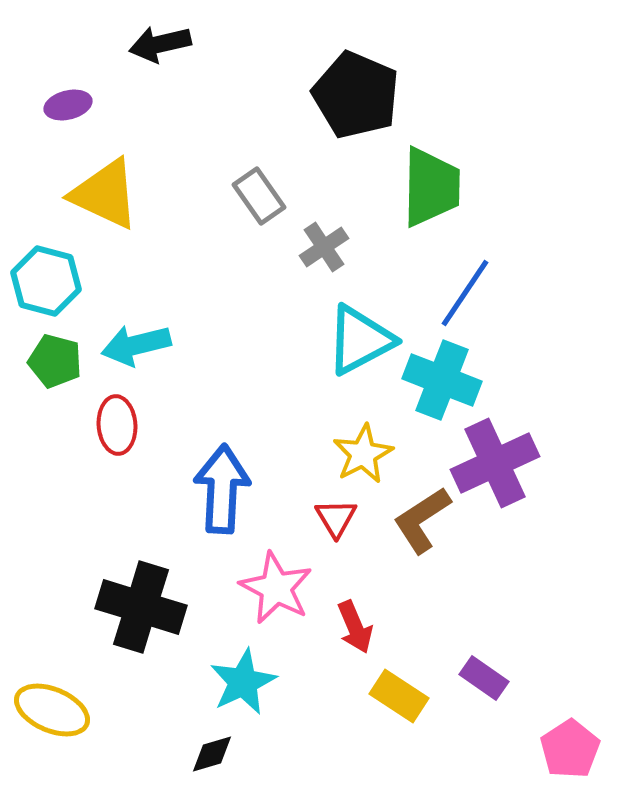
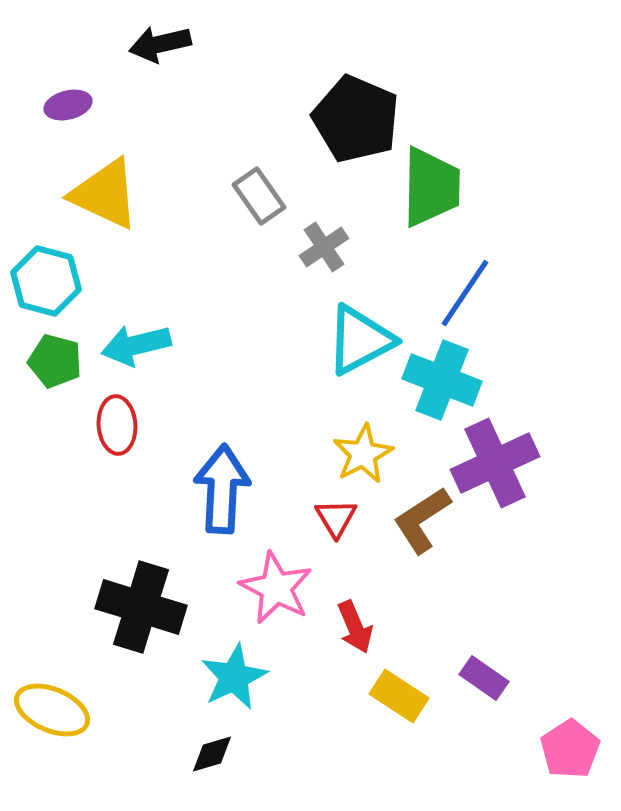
black pentagon: moved 24 px down
cyan star: moved 9 px left, 5 px up
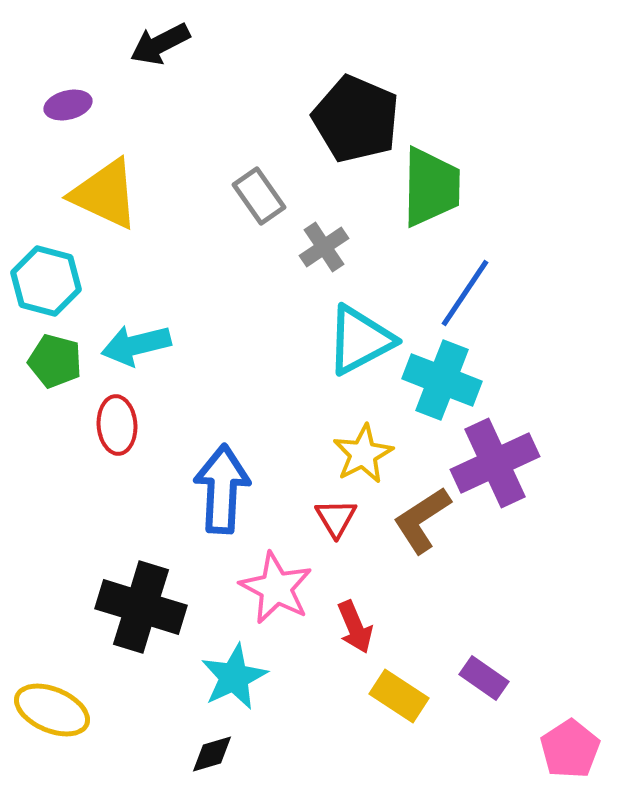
black arrow: rotated 14 degrees counterclockwise
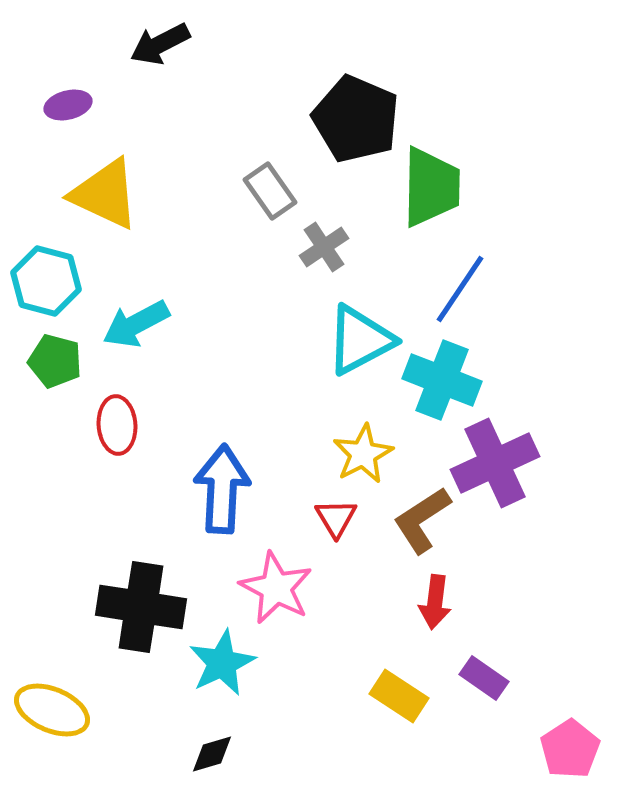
gray rectangle: moved 11 px right, 5 px up
blue line: moved 5 px left, 4 px up
cyan arrow: moved 21 px up; rotated 14 degrees counterclockwise
black cross: rotated 8 degrees counterclockwise
red arrow: moved 80 px right, 25 px up; rotated 30 degrees clockwise
cyan star: moved 12 px left, 14 px up
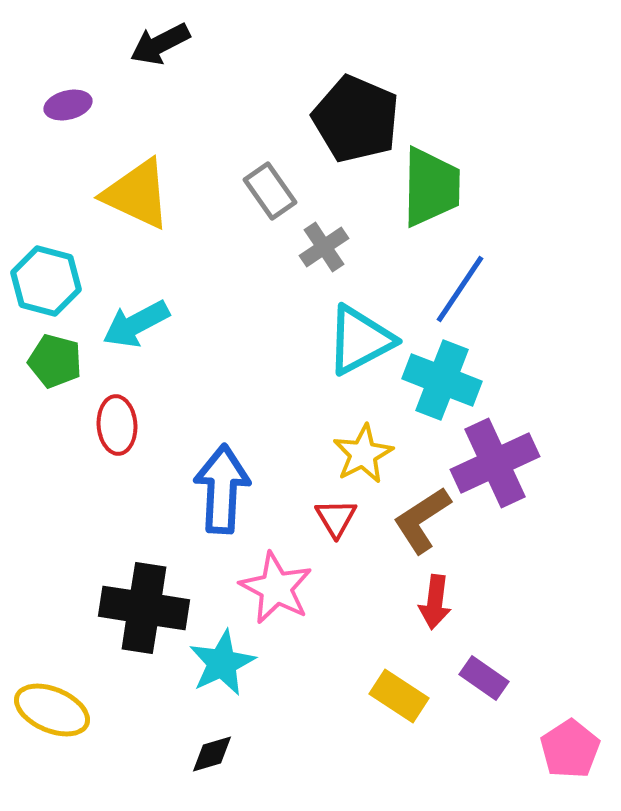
yellow triangle: moved 32 px right
black cross: moved 3 px right, 1 px down
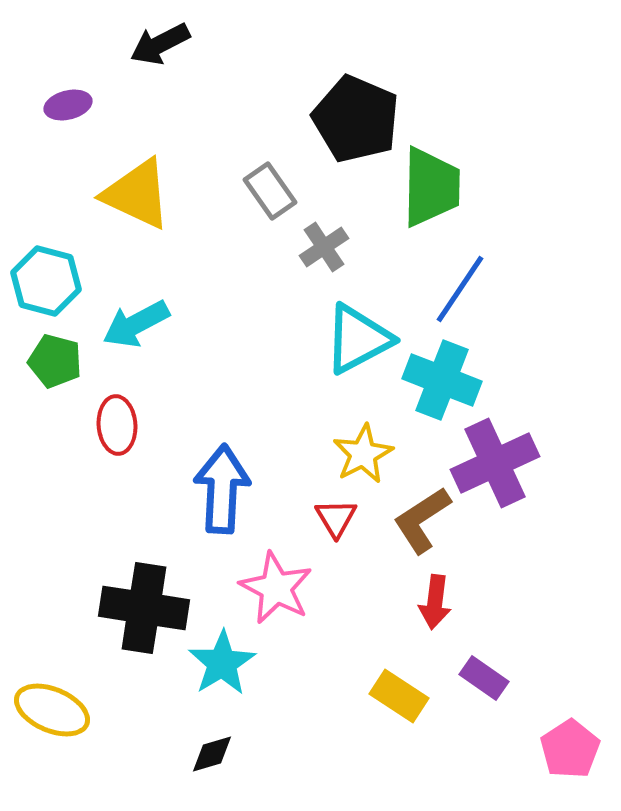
cyan triangle: moved 2 px left, 1 px up
cyan star: rotated 6 degrees counterclockwise
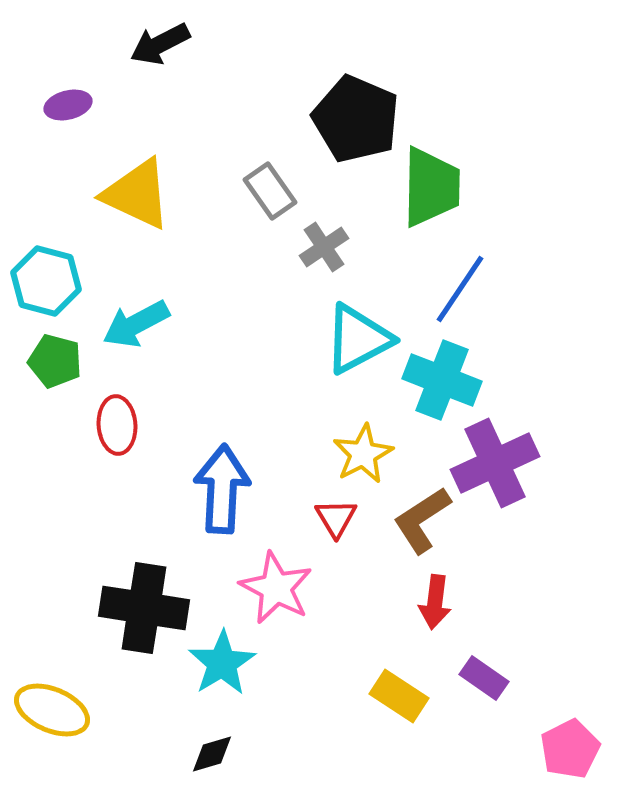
pink pentagon: rotated 6 degrees clockwise
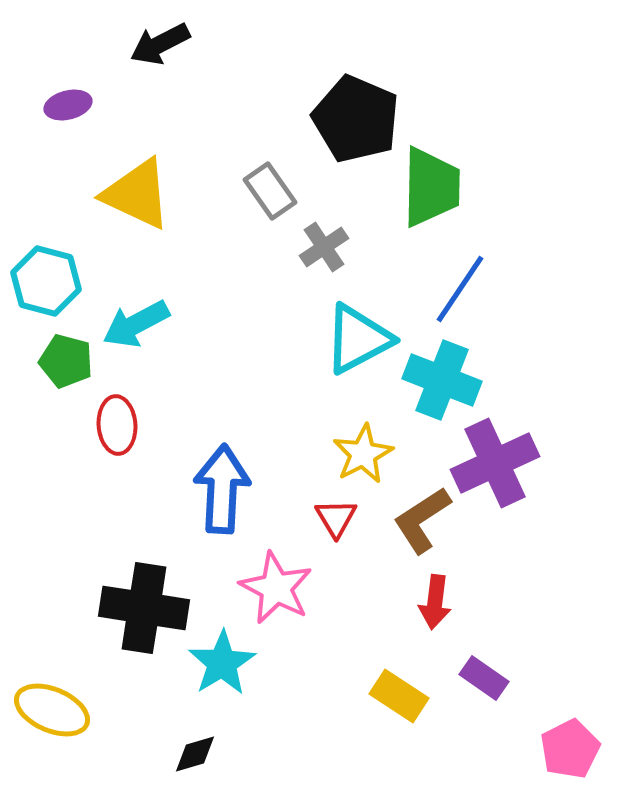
green pentagon: moved 11 px right
black diamond: moved 17 px left
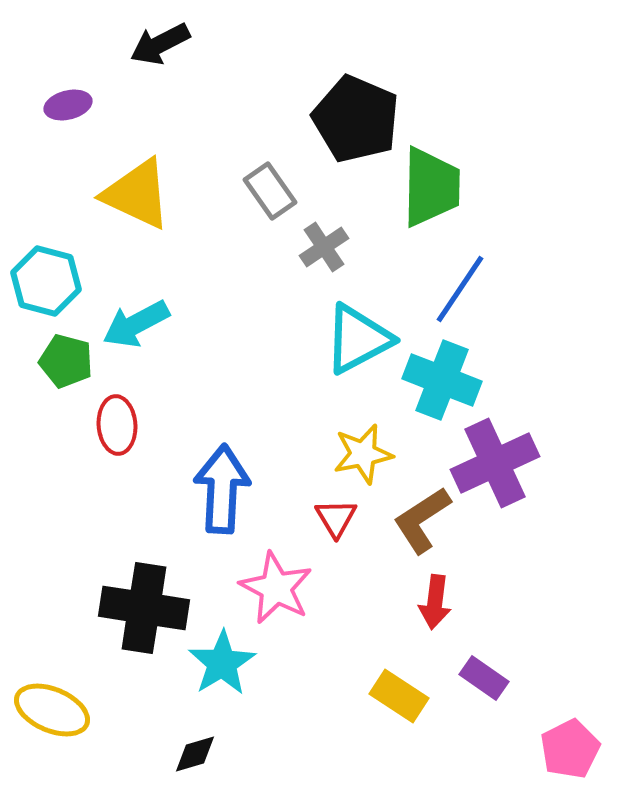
yellow star: rotated 16 degrees clockwise
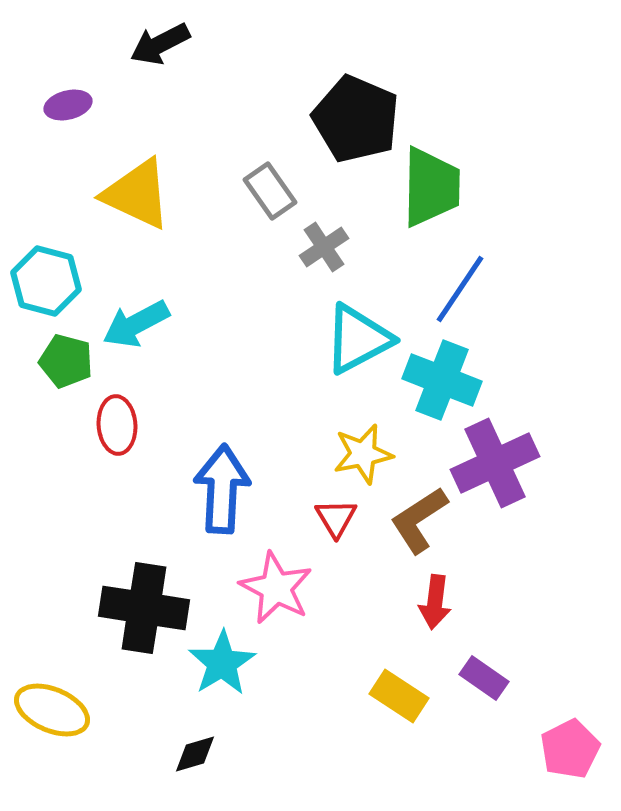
brown L-shape: moved 3 px left
